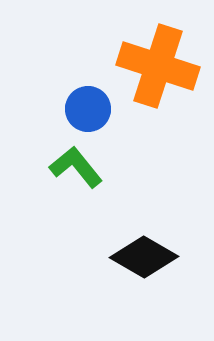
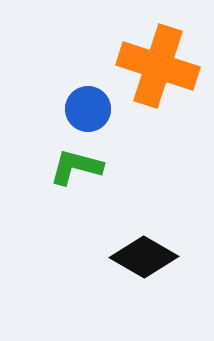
green L-shape: rotated 36 degrees counterclockwise
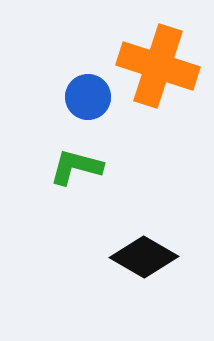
blue circle: moved 12 px up
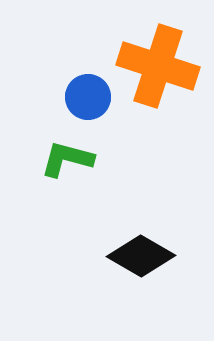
green L-shape: moved 9 px left, 8 px up
black diamond: moved 3 px left, 1 px up
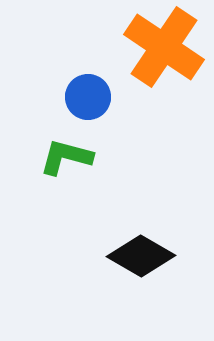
orange cross: moved 6 px right, 19 px up; rotated 16 degrees clockwise
green L-shape: moved 1 px left, 2 px up
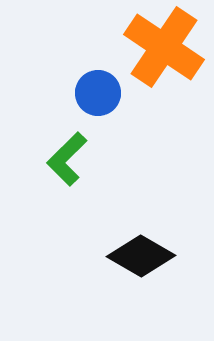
blue circle: moved 10 px right, 4 px up
green L-shape: moved 1 px right, 2 px down; rotated 60 degrees counterclockwise
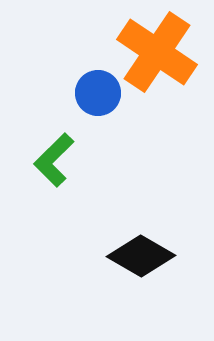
orange cross: moved 7 px left, 5 px down
green L-shape: moved 13 px left, 1 px down
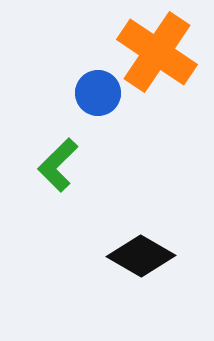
green L-shape: moved 4 px right, 5 px down
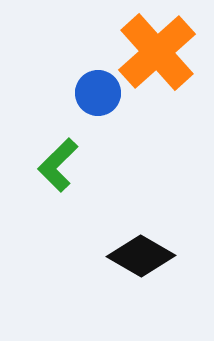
orange cross: rotated 14 degrees clockwise
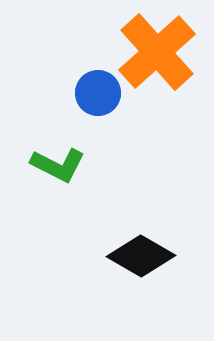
green L-shape: rotated 108 degrees counterclockwise
